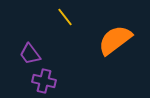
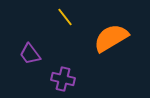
orange semicircle: moved 4 px left, 2 px up; rotated 6 degrees clockwise
purple cross: moved 19 px right, 2 px up
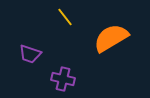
purple trapezoid: rotated 35 degrees counterclockwise
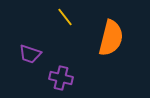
orange semicircle: rotated 135 degrees clockwise
purple cross: moved 2 px left, 1 px up
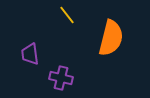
yellow line: moved 2 px right, 2 px up
purple trapezoid: rotated 65 degrees clockwise
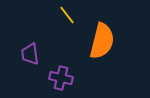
orange semicircle: moved 9 px left, 3 px down
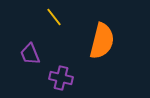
yellow line: moved 13 px left, 2 px down
purple trapezoid: rotated 15 degrees counterclockwise
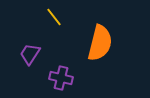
orange semicircle: moved 2 px left, 2 px down
purple trapezoid: rotated 55 degrees clockwise
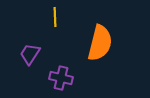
yellow line: moved 1 px right; rotated 36 degrees clockwise
